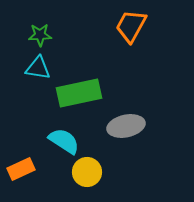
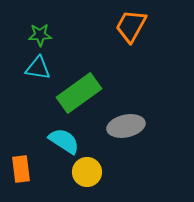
green rectangle: rotated 24 degrees counterclockwise
orange rectangle: rotated 72 degrees counterclockwise
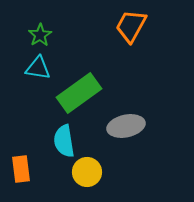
green star: rotated 30 degrees counterclockwise
cyan semicircle: rotated 132 degrees counterclockwise
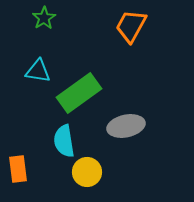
green star: moved 4 px right, 17 px up
cyan triangle: moved 3 px down
orange rectangle: moved 3 px left
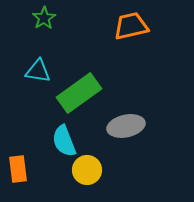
orange trapezoid: rotated 48 degrees clockwise
cyan semicircle: rotated 12 degrees counterclockwise
yellow circle: moved 2 px up
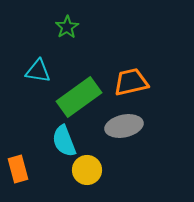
green star: moved 23 px right, 9 px down
orange trapezoid: moved 56 px down
green rectangle: moved 4 px down
gray ellipse: moved 2 px left
orange rectangle: rotated 8 degrees counterclockwise
